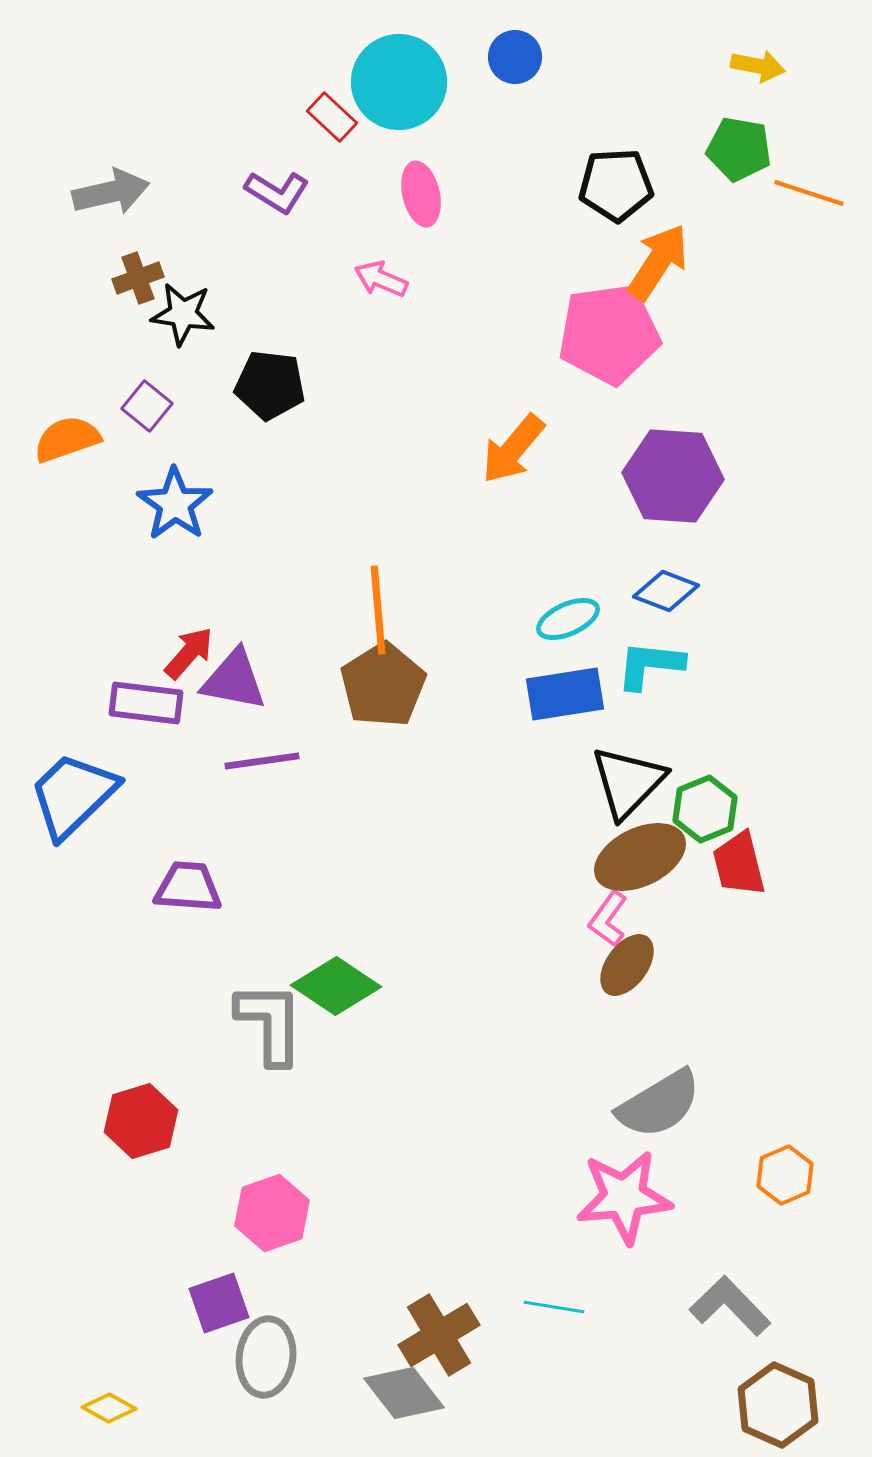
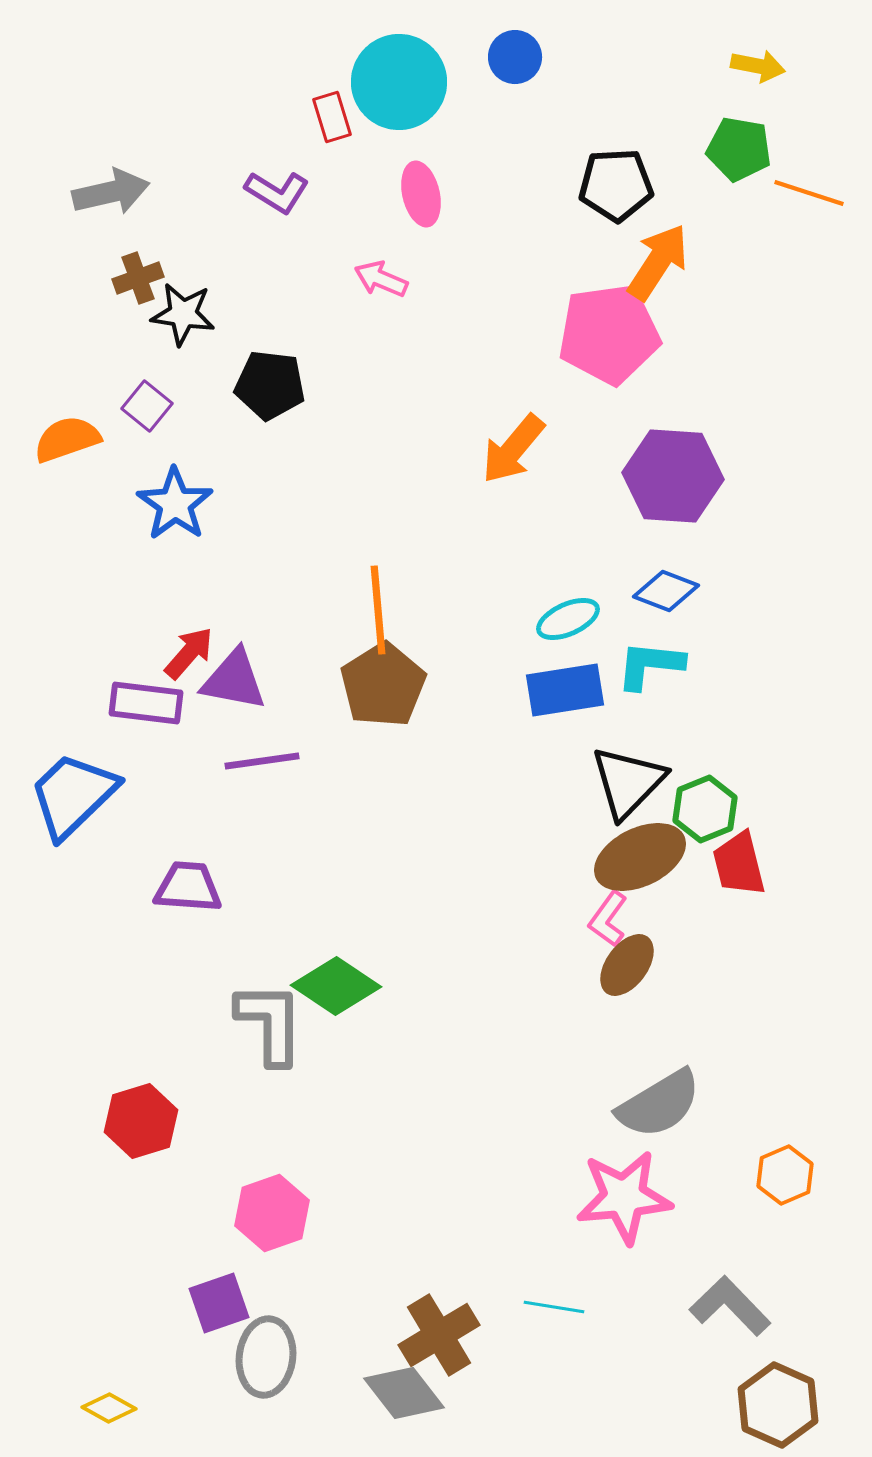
red rectangle at (332, 117): rotated 30 degrees clockwise
blue rectangle at (565, 694): moved 4 px up
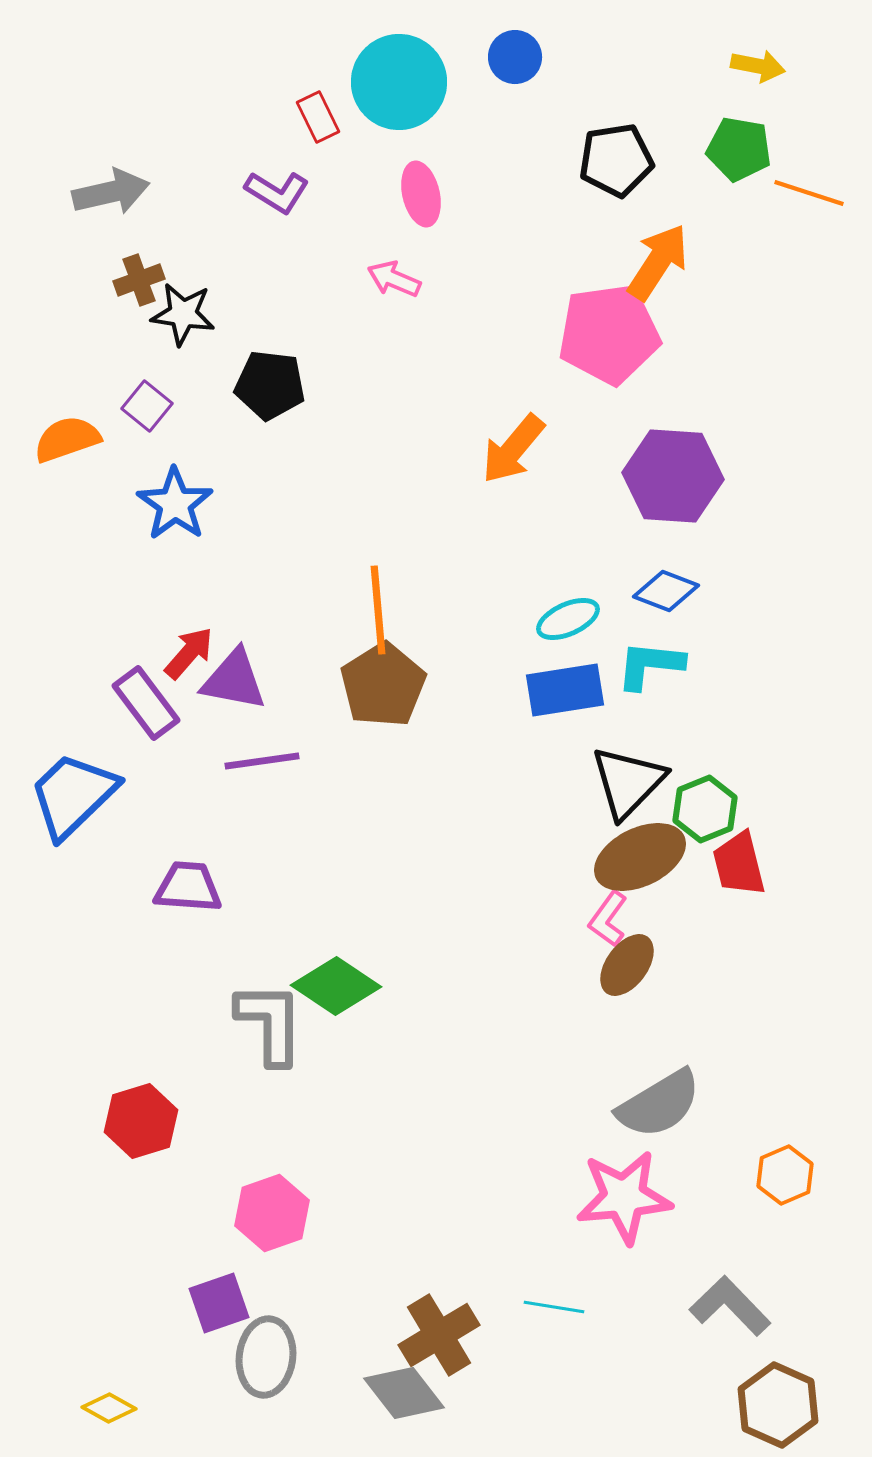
red rectangle at (332, 117): moved 14 px left; rotated 9 degrees counterclockwise
black pentagon at (616, 185): moved 25 px up; rotated 6 degrees counterclockwise
brown cross at (138, 278): moved 1 px right, 2 px down
pink arrow at (381, 279): moved 13 px right
purple rectangle at (146, 703): rotated 46 degrees clockwise
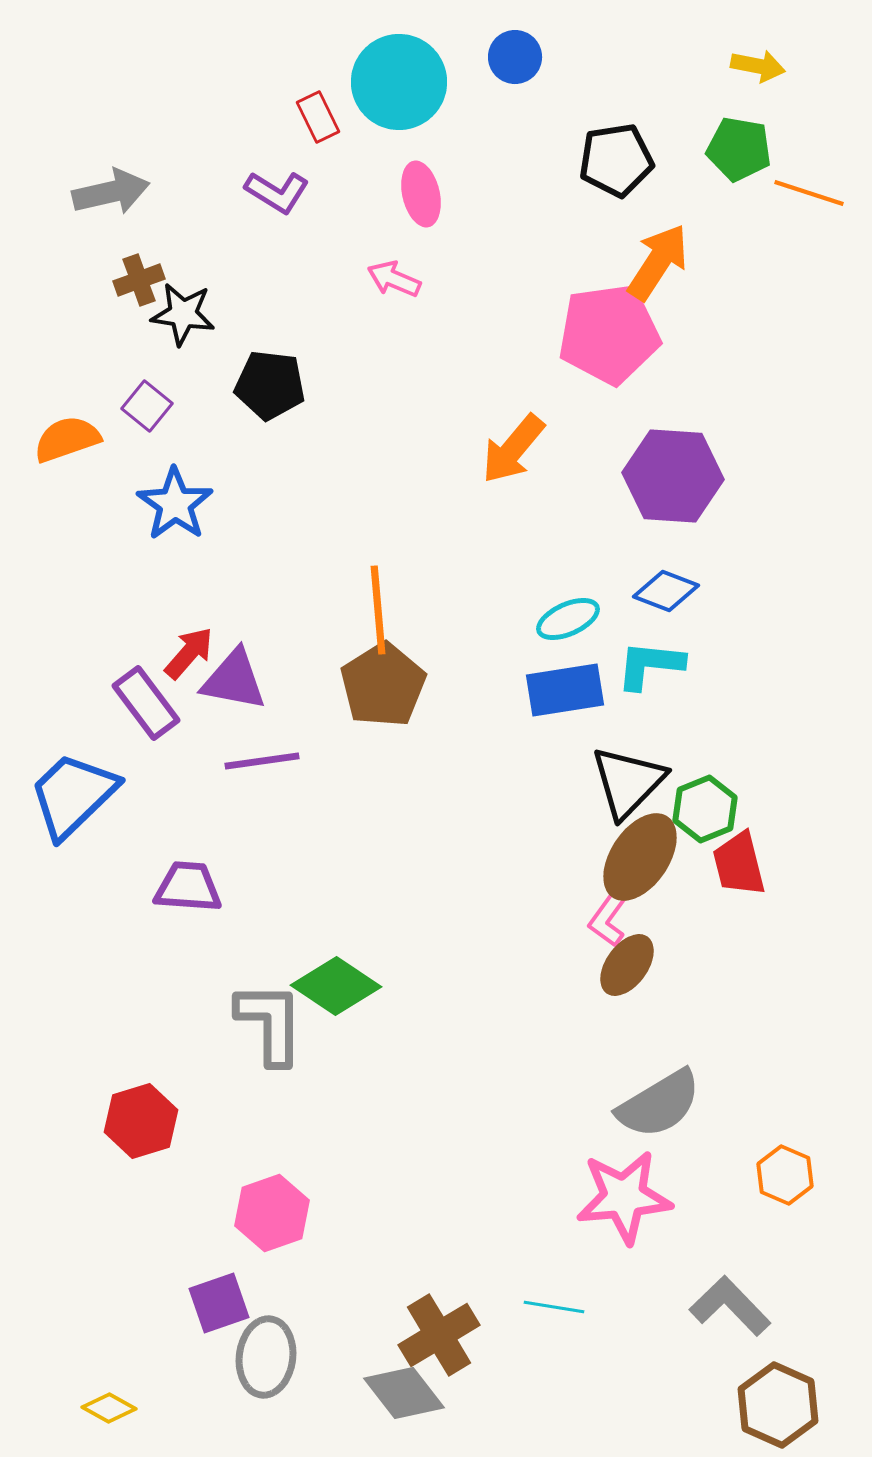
brown ellipse at (640, 857): rotated 30 degrees counterclockwise
orange hexagon at (785, 1175): rotated 14 degrees counterclockwise
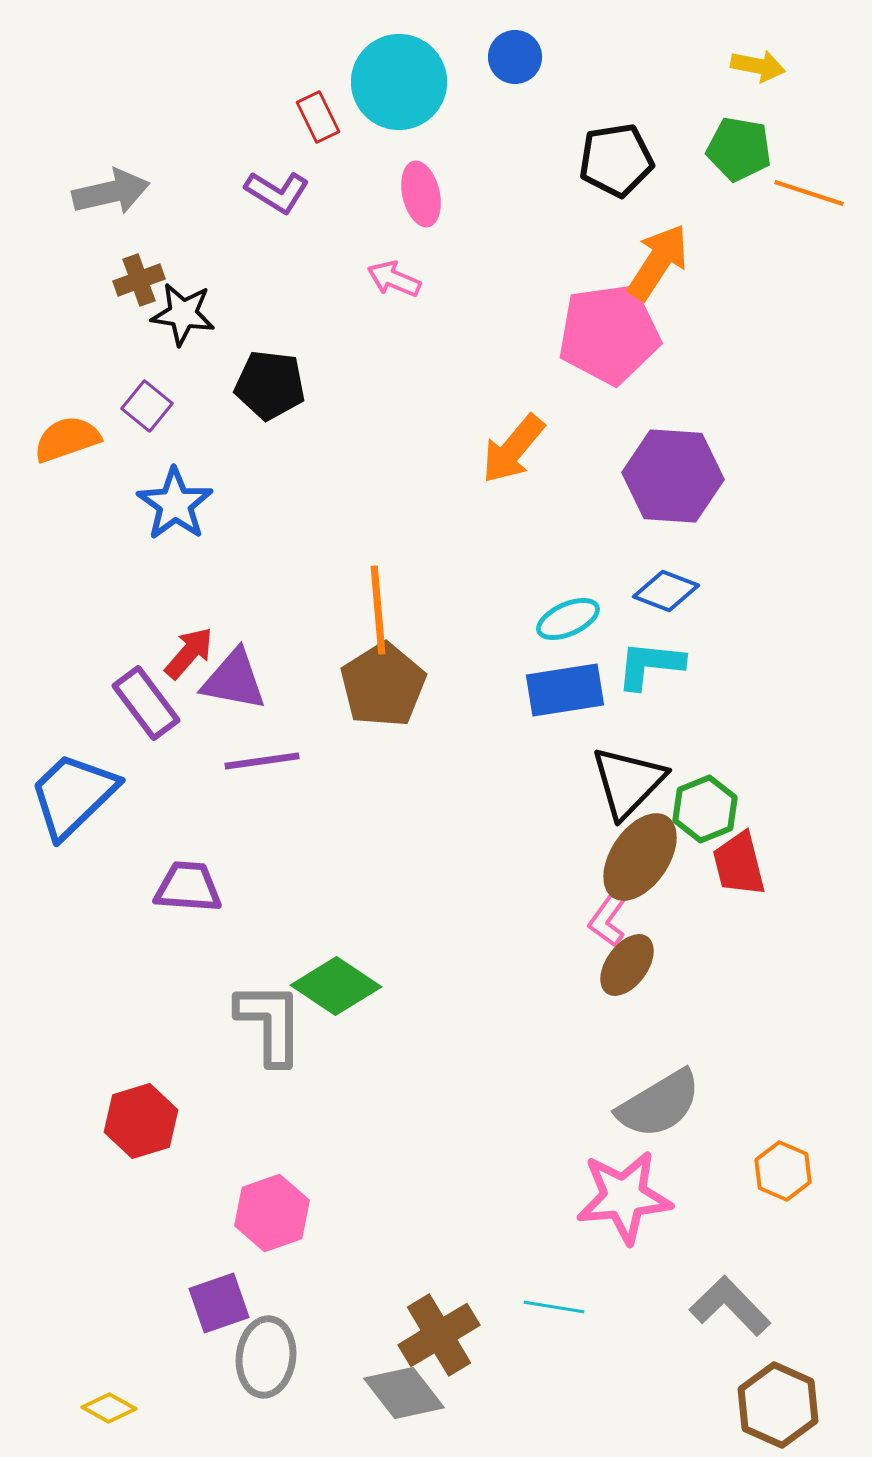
orange hexagon at (785, 1175): moved 2 px left, 4 px up
